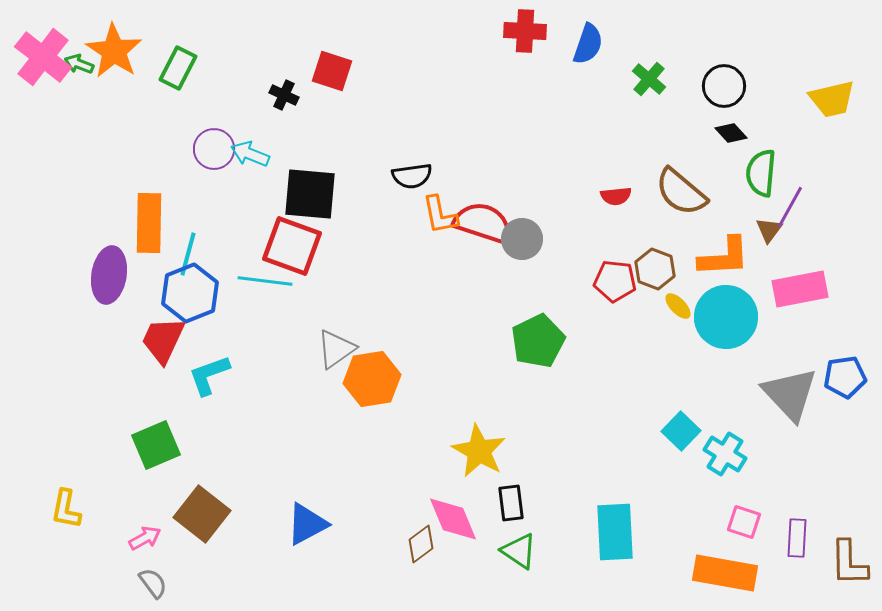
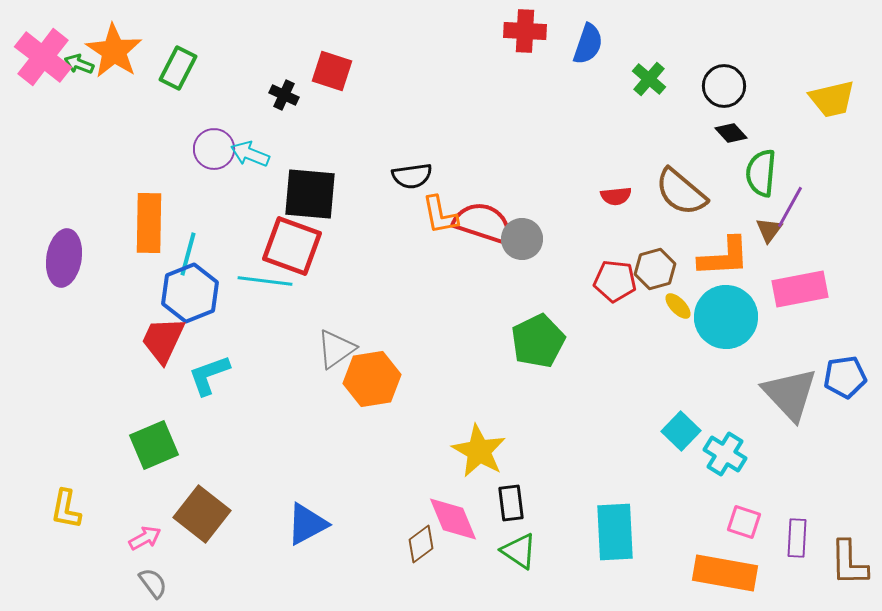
brown hexagon at (655, 269): rotated 24 degrees clockwise
purple ellipse at (109, 275): moved 45 px left, 17 px up
green square at (156, 445): moved 2 px left
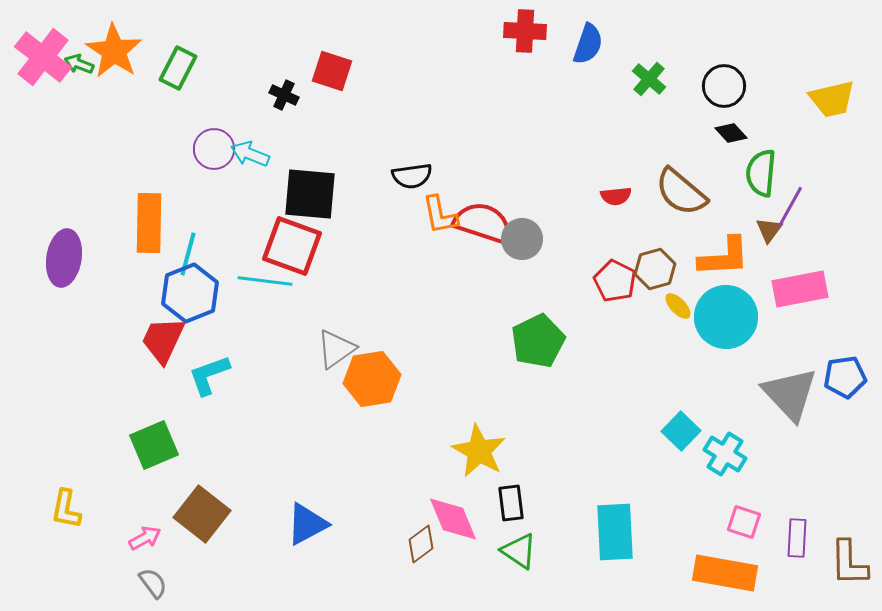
red pentagon at (615, 281): rotated 21 degrees clockwise
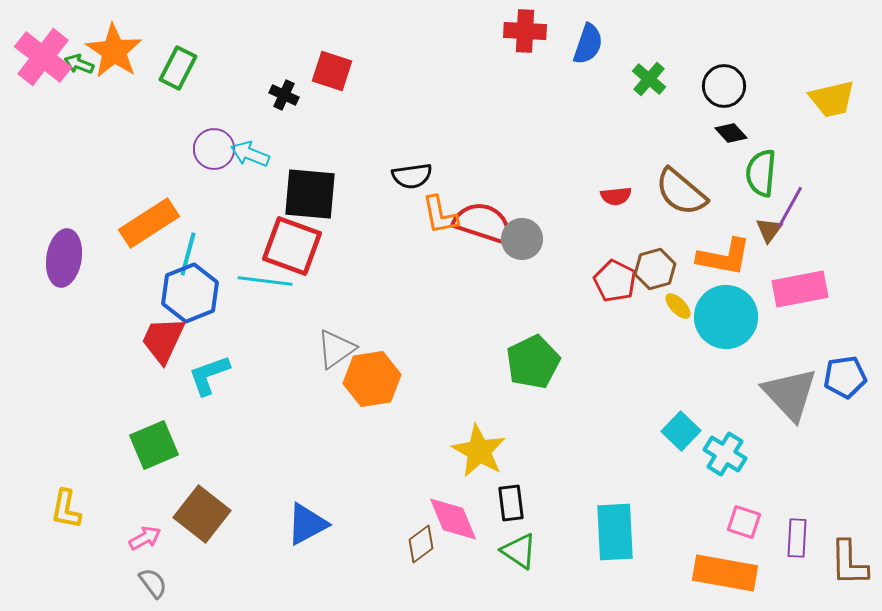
orange rectangle at (149, 223): rotated 56 degrees clockwise
orange L-shape at (724, 257): rotated 14 degrees clockwise
green pentagon at (538, 341): moved 5 px left, 21 px down
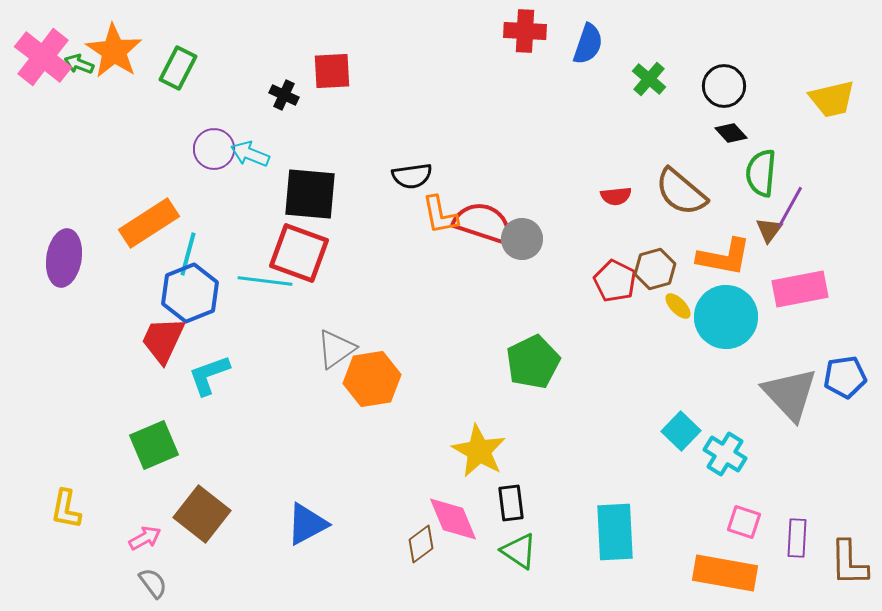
red square at (332, 71): rotated 21 degrees counterclockwise
red square at (292, 246): moved 7 px right, 7 px down
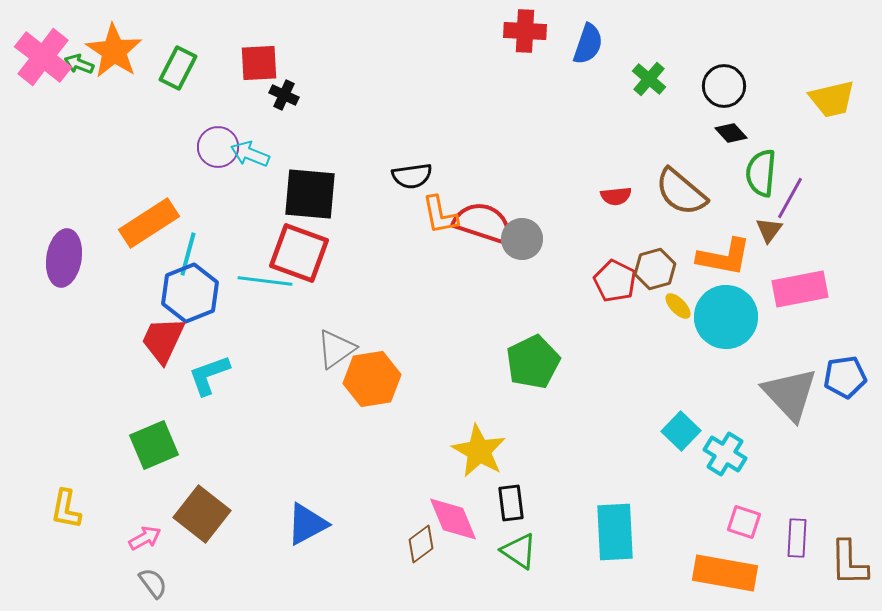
red square at (332, 71): moved 73 px left, 8 px up
purple circle at (214, 149): moved 4 px right, 2 px up
purple line at (790, 207): moved 9 px up
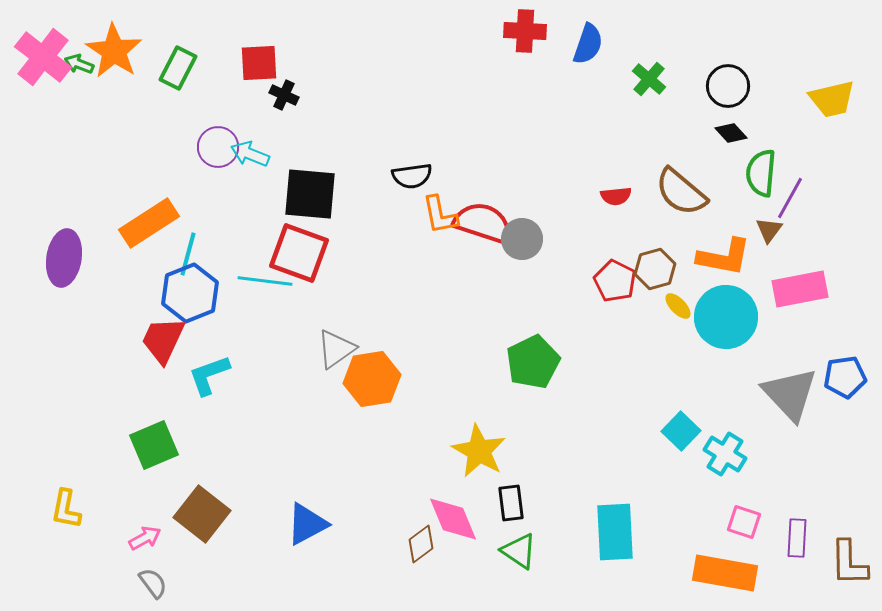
black circle at (724, 86): moved 4 px right
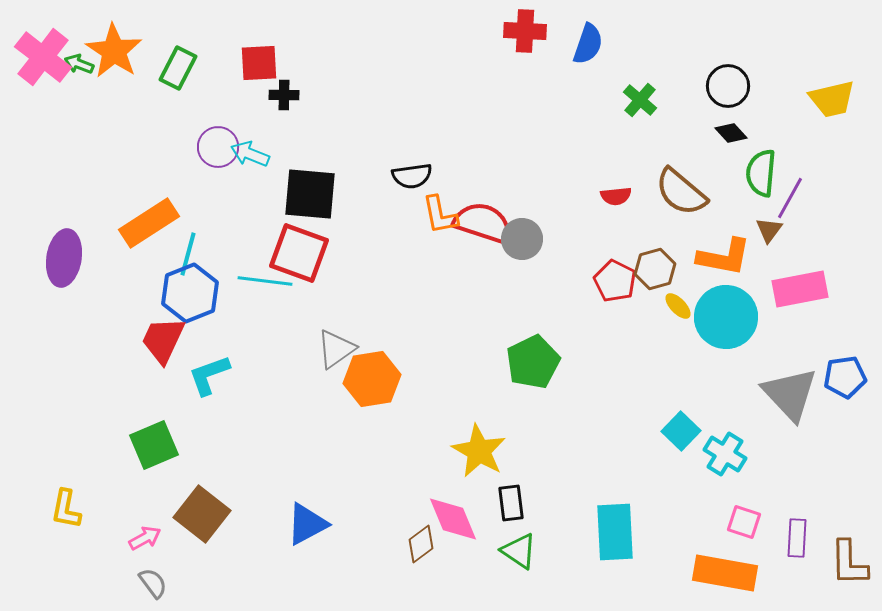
green cross at (649, 79): moved 9 px left, 21 px down
black cross at (284, 95): rotated 24 degrees counterclockwise
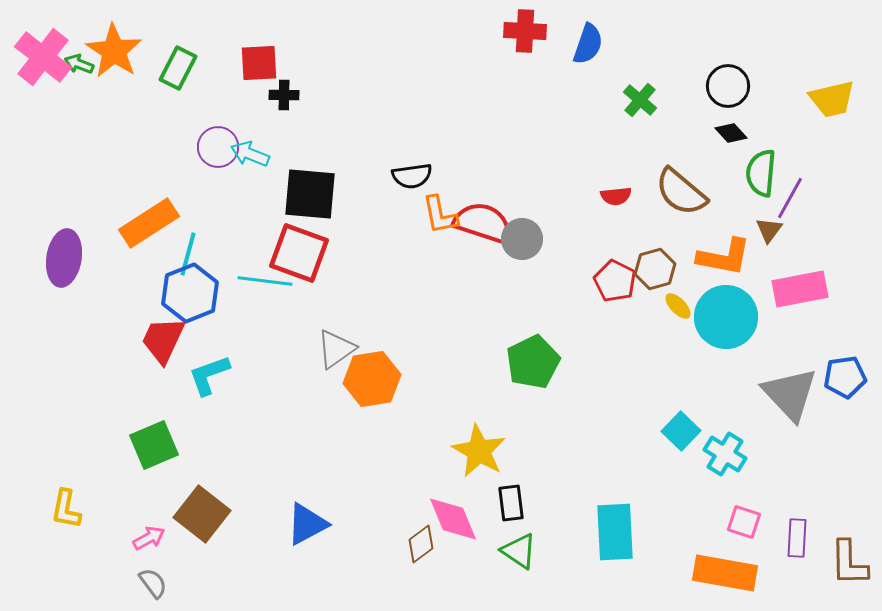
pink arrow at (145, 538): moved 4 px right
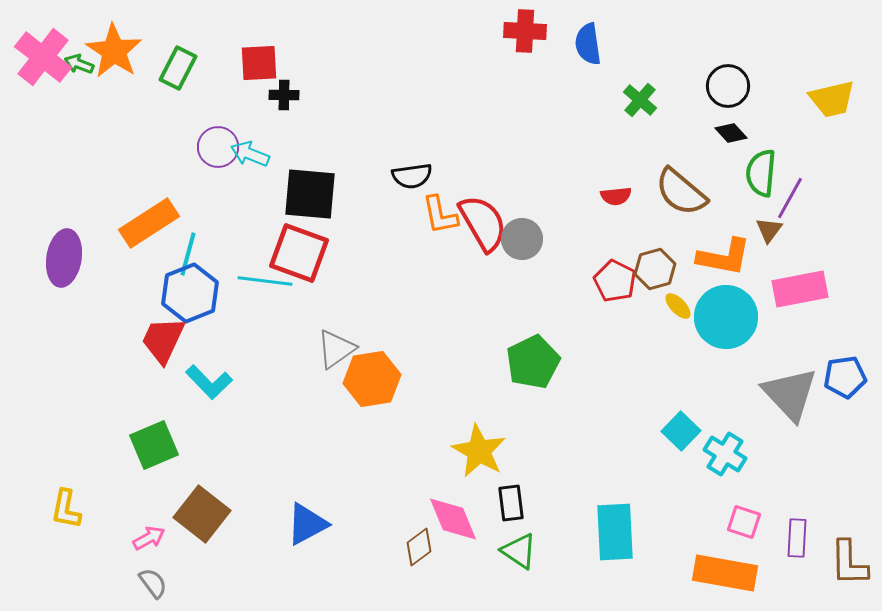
blue semicircle at (588, 44): rotated 153 degrees clockwise
red semicircle at (483, 223): rotated 42 degrees clockwise
cyan L-shape at (209, 375): moved 7 px down; rotated 114 degrees counterclockwise
brown diamond at (421, 544): moved 2 px left, 3 px down
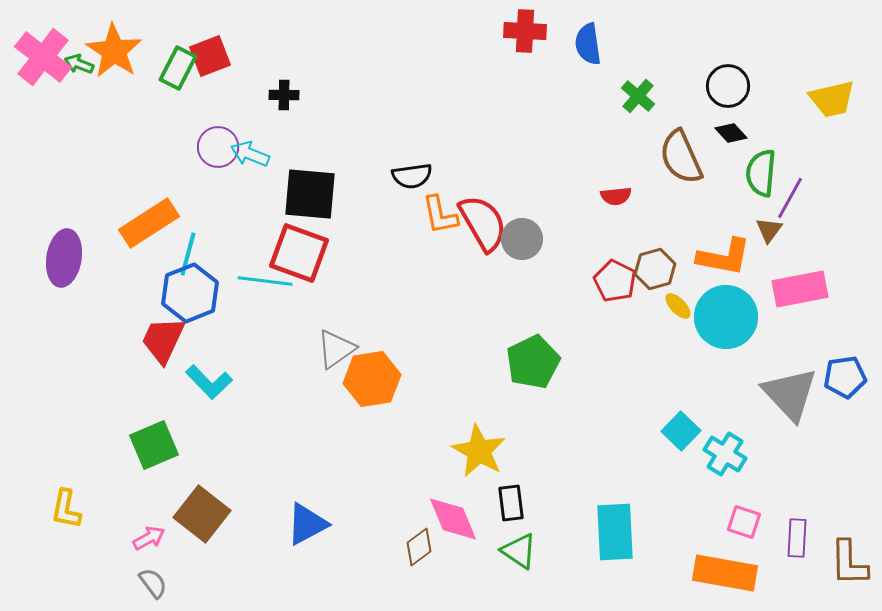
red square at (259, 63): moved 49 px left, 7 px up; rotated 18 degrees counterclockwise
green cross at (640, 100): moved 2 px left, 4 px up
brown semicircle at (681, 192): moved 35 px up; rotated 26 degrees clockwise
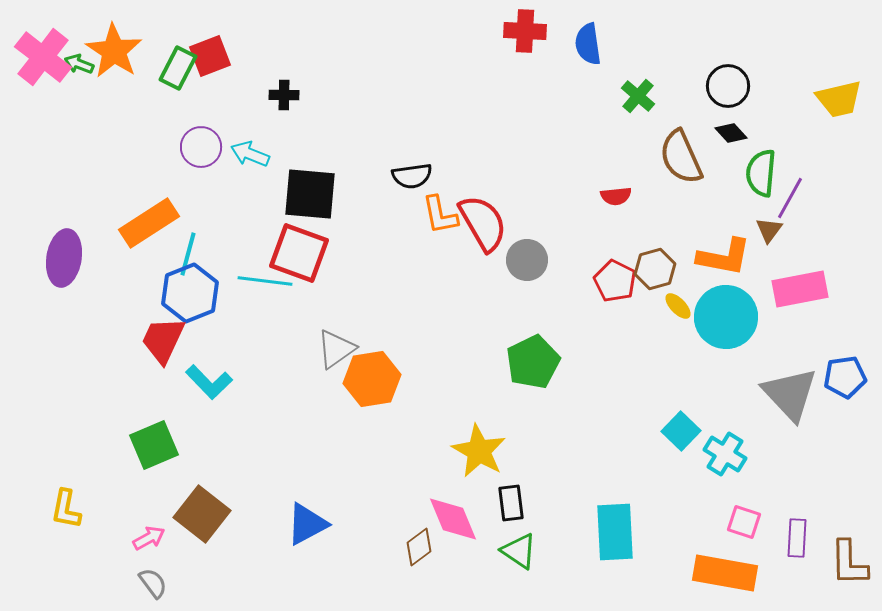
yellow trapezoid at (832, 99): moved 7 px right
purple circle at (218, 147): moved 17 px left
gray circle at (522, 239): moved 5 px right, 21 px down
